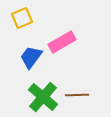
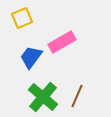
brown line: moved 1 px down; rotated 65 degrees counterclockwise
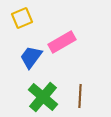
brown line: moved 3 px right; rotated 20 degrees counterclockwise
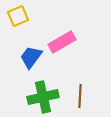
yellow square: moved 4 px left, 2 px up
green cross: rotated 36 degrees clockwise
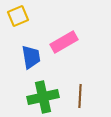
pink rectangle: moved 2 px right
blue trapezoid: rotated 135 degrees clockwise
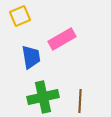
yellow square: moved 2 px right
pink rectangle: moved 2 px left, 3 px up
brown line: moved 5 px down
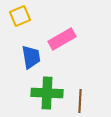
green cross: moved 4 px right, 4 px up; rotated 16 degrees clockwise
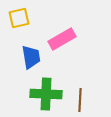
yellow square: moved 1 px left, 2 px down; rotated 10 degrees clockwise
green cross: moved 1 px left, 1 px down
brown line: moved 1 px up
